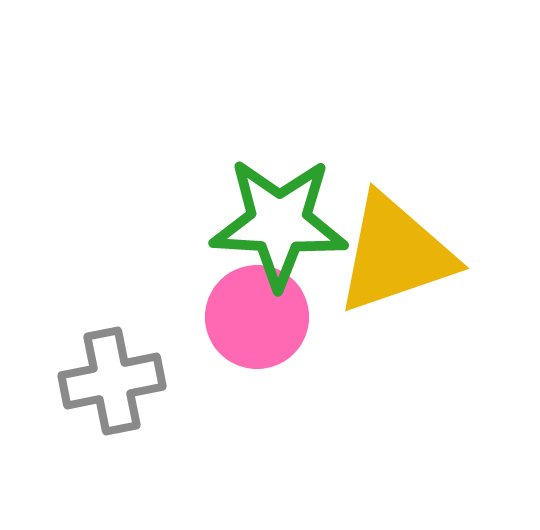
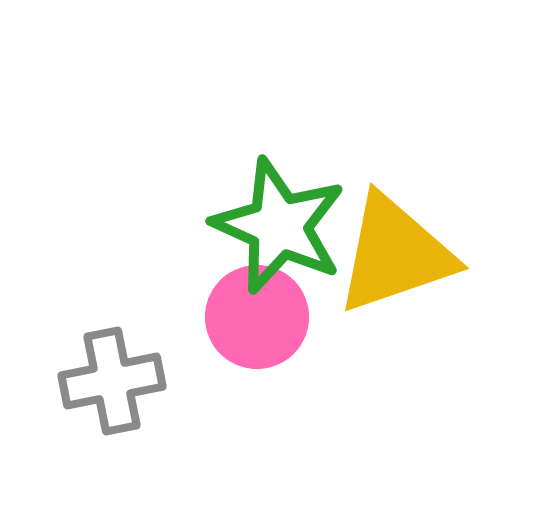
green star: moved 3 px down; rotated 21 degrees clockwise
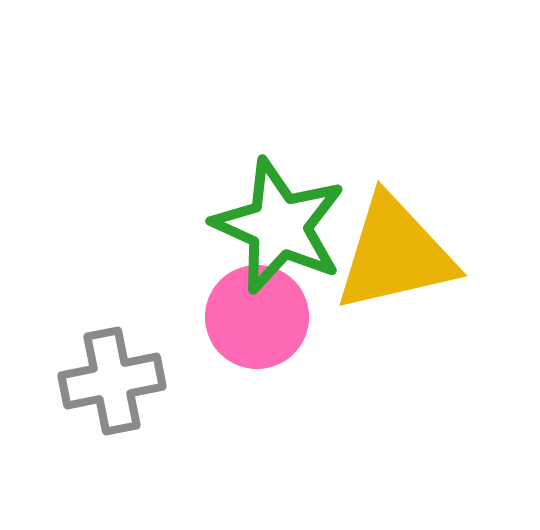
yellow triangle: rotated 6 degrees clockwise
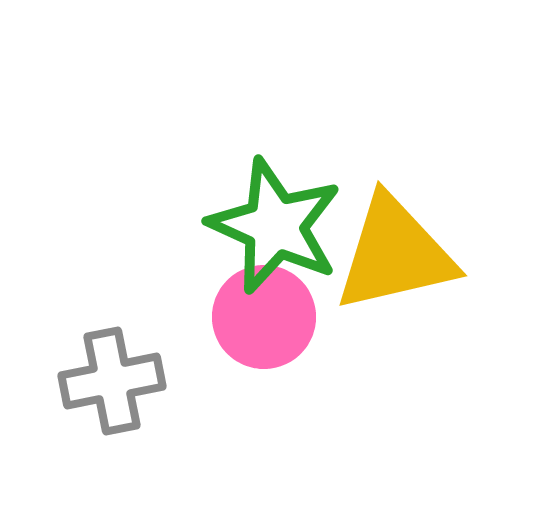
green star: moved 4 px left
pink circle: moved 7 px right
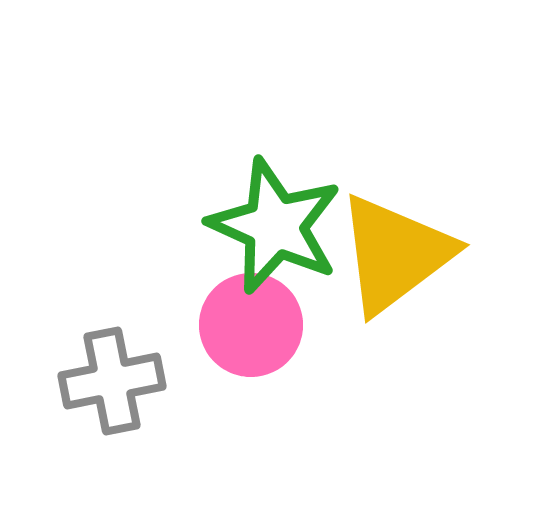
yellow triangle: rotated 24 degrees counterclockwise
pink circle: moved 13 px left, 8 px down
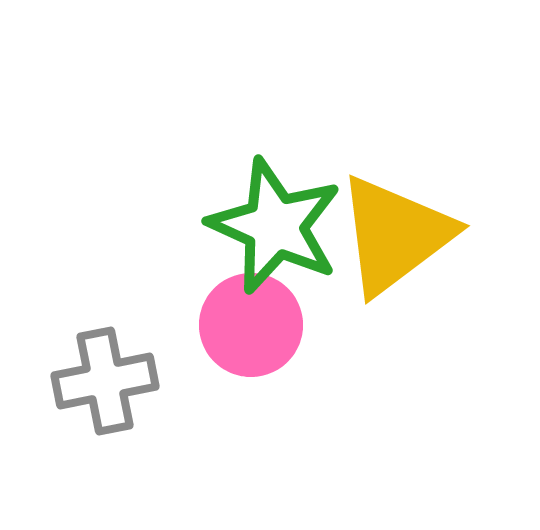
yellow triangle: moved 19 px up
gray cross: moved 7 px left
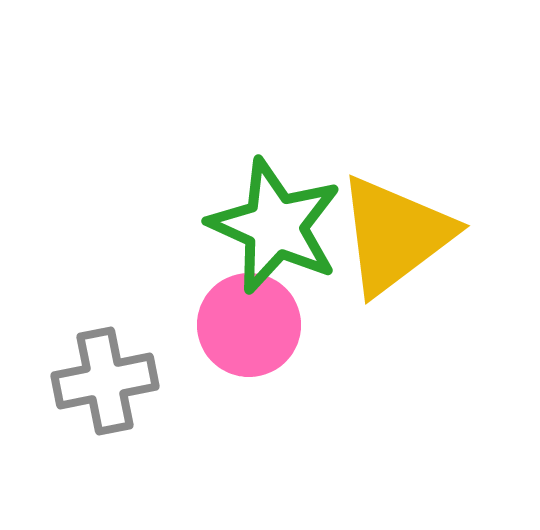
pink circle: moved 2 px left
